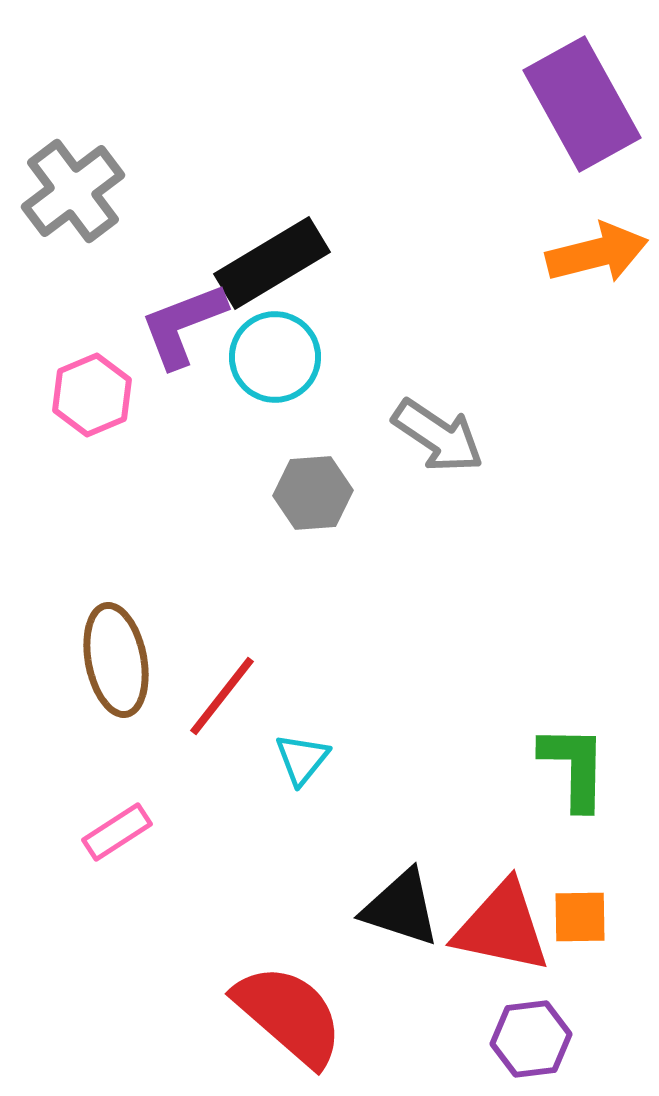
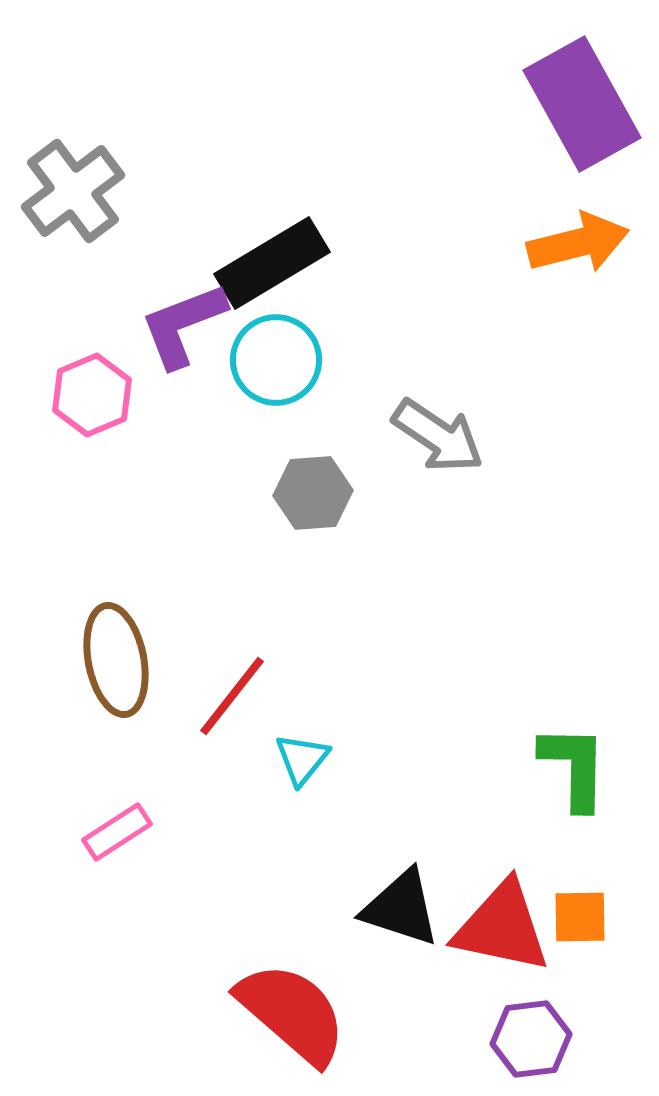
orange arrow: moved 19 px left, 10 px up
cyan circle: moved 1 px right, 3 px down
red line: moved 10 px right
red semicircle: moved 3 px right, 2 px up
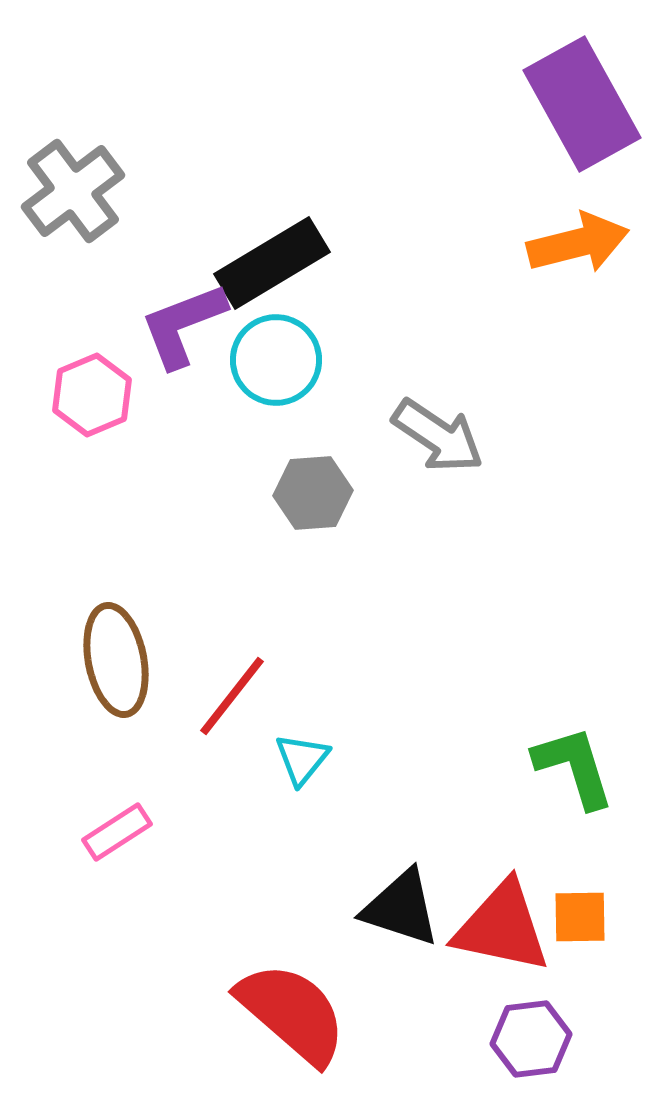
green L-shape: rotated 18 degrees counterclockwise
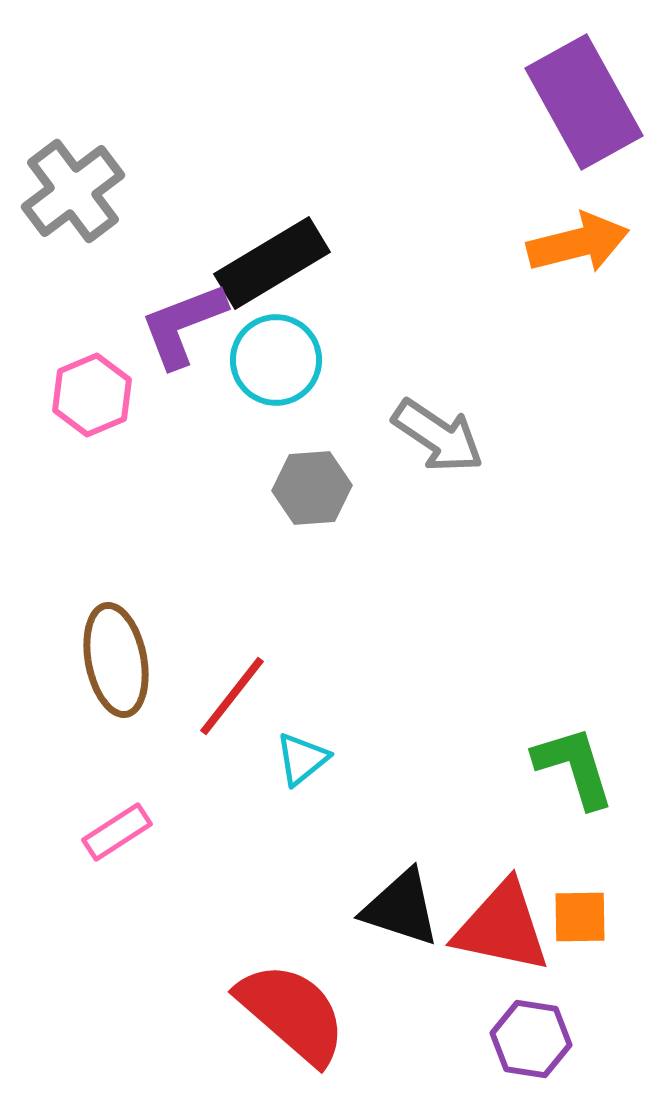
purple rectangle: moved 2 px right, 2 px up
gray hexagon: moved 1 px left, 5 px up
cyan triangle: rotated 12 degrees clockwise
purple hexagon: rotated 16 degrees clockwise
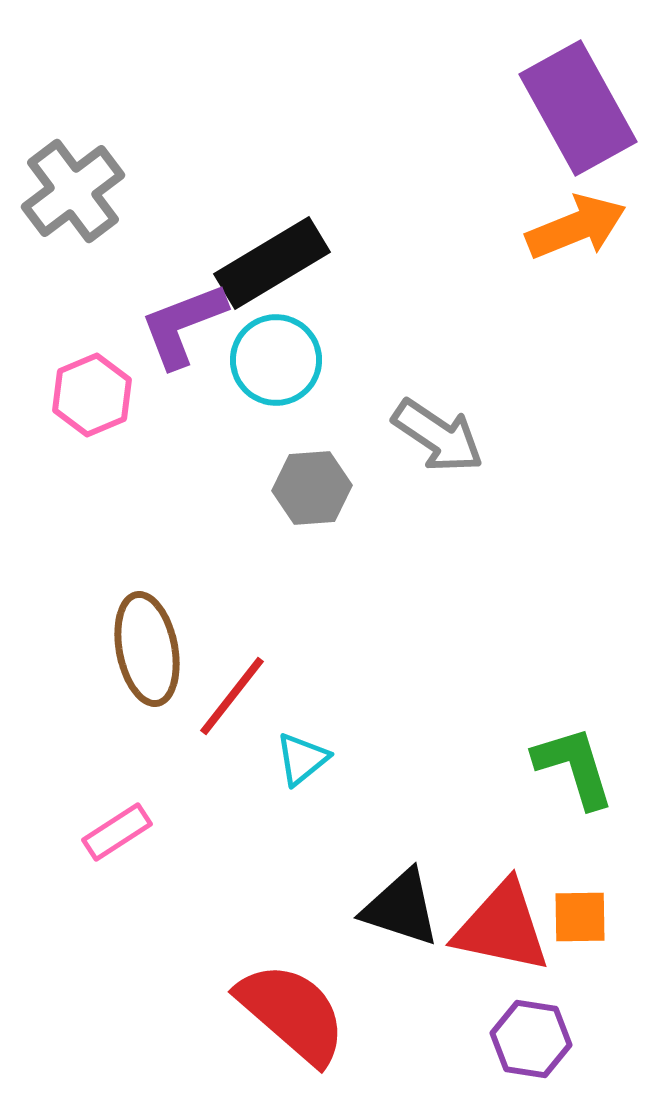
purple rectangle: moved 6 px left, 6 px down
orange arrow: moved 2 px left, 16 px up; rotated 8 degrees counterclockwise
brown ellipse: moved 31 px right, 11 px up
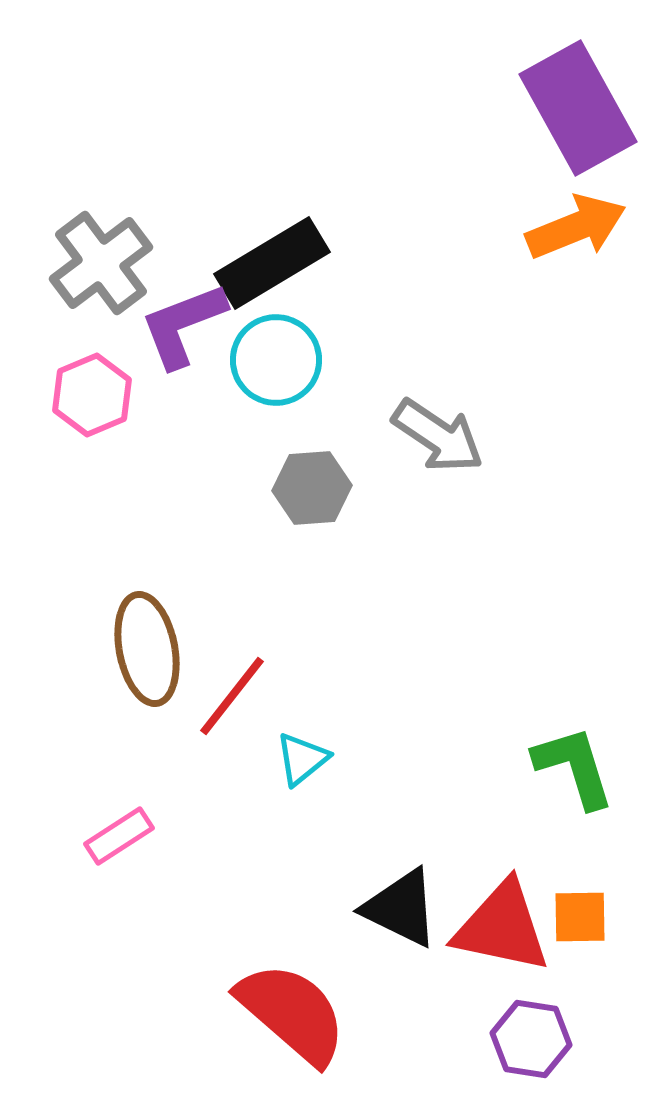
gray cross: moved 28 px right, 72 px down
pink rectangle: moved 2 px right, 4 px down
black triangle: rotated 8 degrees clockwise
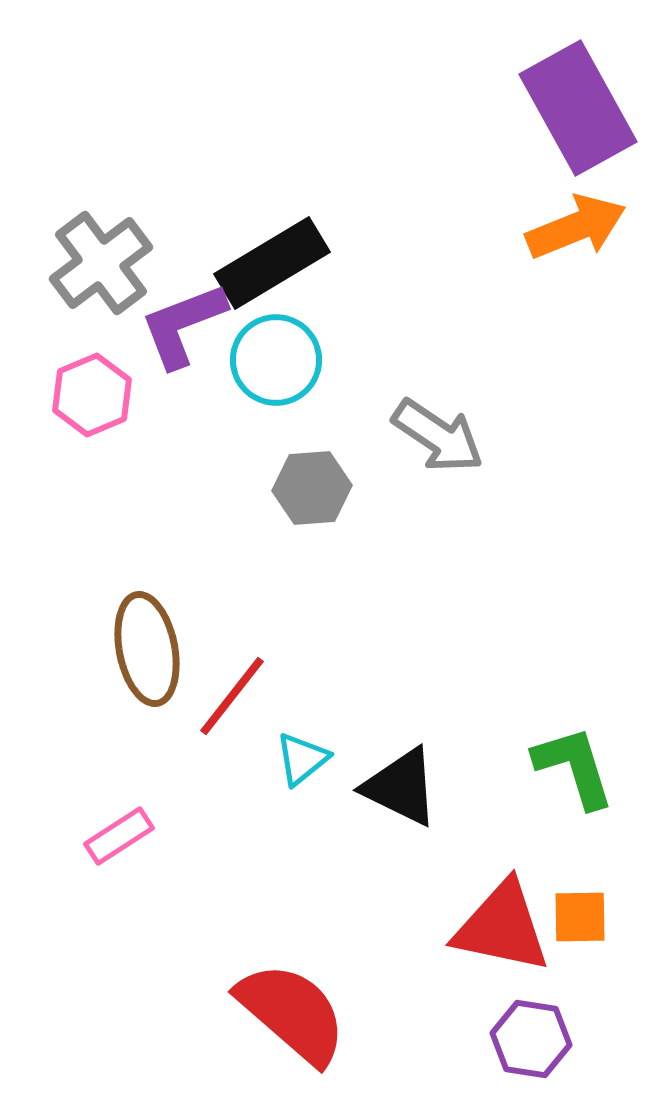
black triangle: moved 121 px up
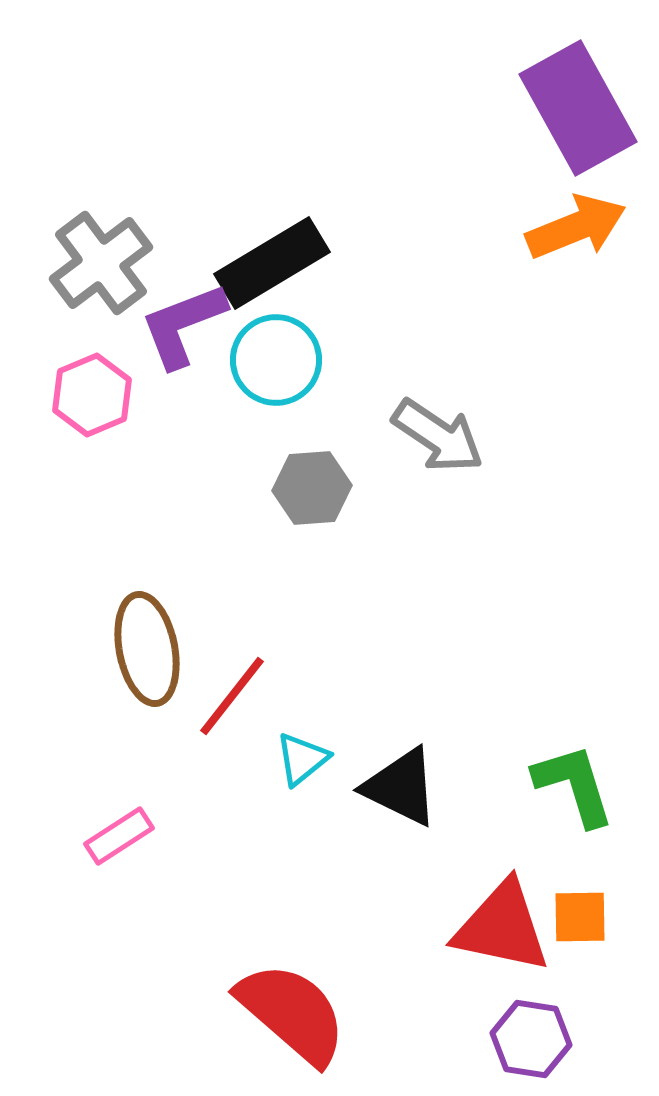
green L-shape: moved 18 px down
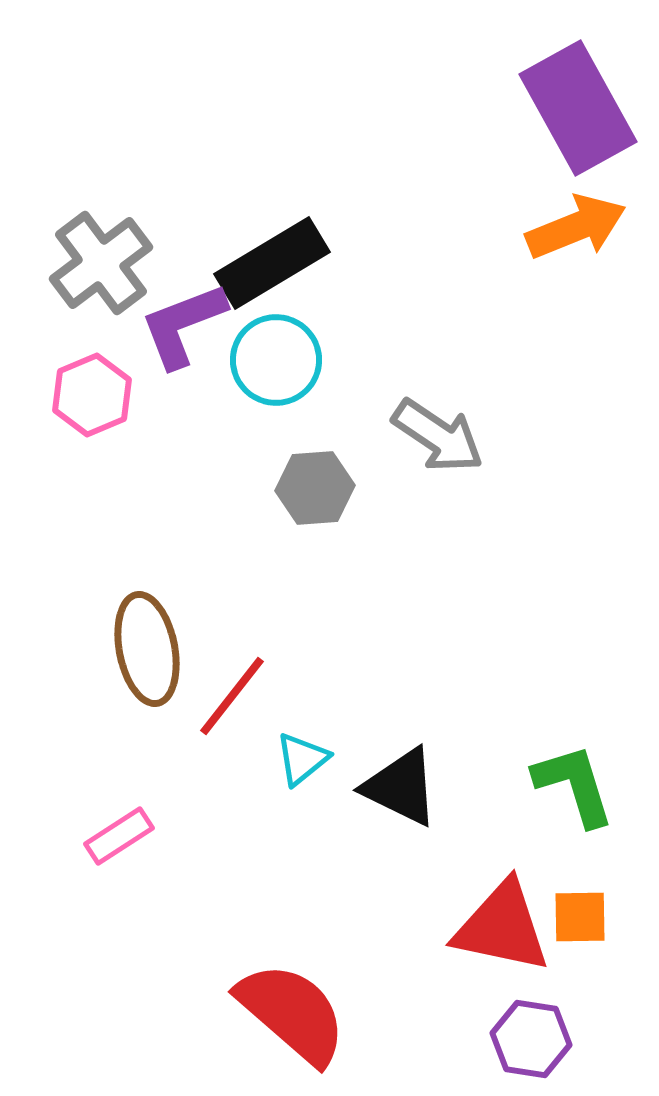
gray hexagon: moved 3 px right
